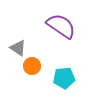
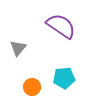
gray triangle: rotated 36 degrees clockwise
orange circle: moved 21 px down
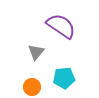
gray triangle: moved 18 px right, 4 px down
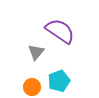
purple semicircle: moved 1 px left, 5 px down
cyan pentagon: moved 5 px left, 3 px down; rotated 15 degrees counterclockwise
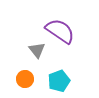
gray triangle: moved 1 px right, 2 px up; rotated 18 degrees counterclockwise
orange circle: moved 7 px left, 8 px up
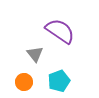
gray triangle: moved 2 px left, 4 px down
orange circle: moved 1 px left, 3 px down
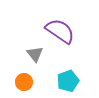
cyan pentagon: moved 9 px right
